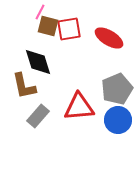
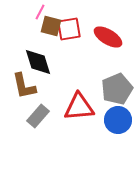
brown square: moved 3 px right
red ellipse: moved 1 px left, 1 px up
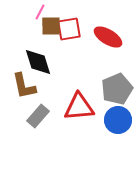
brown square: rotated 15 degrees counterclockwise
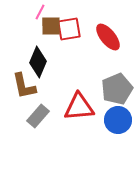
red ellipse: rotated 20 degrees clockwise
black diamond: rotated 40 degrees clockwise
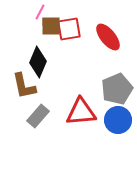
red triangle: moved 2 px right, 5 px down
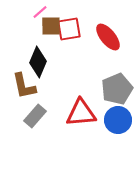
pink line: rotated 21 degrees clockwise
red triangle: moved 1 px down
gray rectangle: moved 3 px left
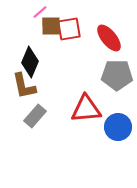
red ellipse: moved 1 px right, 1 px down
black diamond: moved 8 px left
gray pentagon: moved 14 px up; rotated 24 degrees clockwise
red triangle: moved 5 px right, 4 px up
blue circle: moved 7 px down
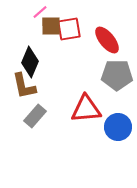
red ellipse: moved 2 px left, 2 px down
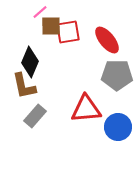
red square: moved 1 px left, 3 px down
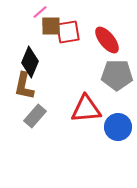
brown L-shape: rotated 24 degrees clockwise
